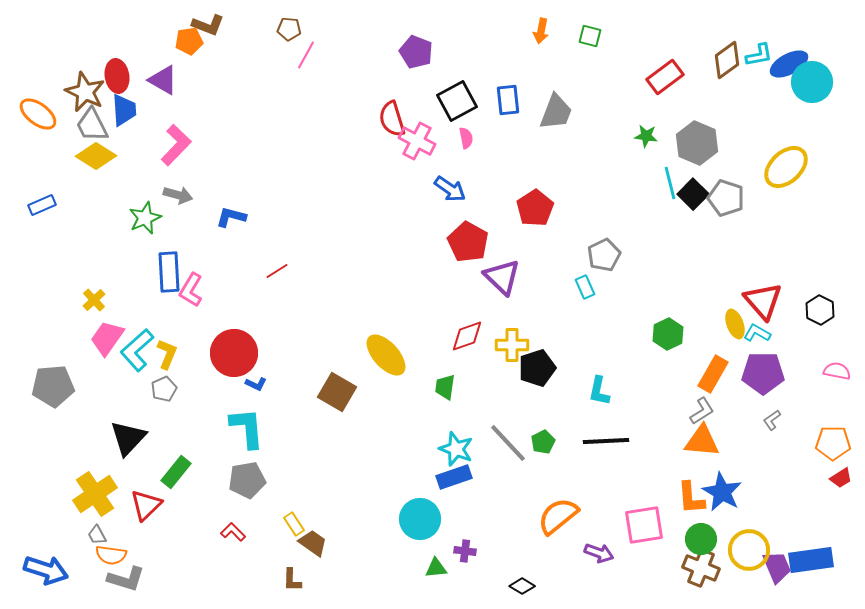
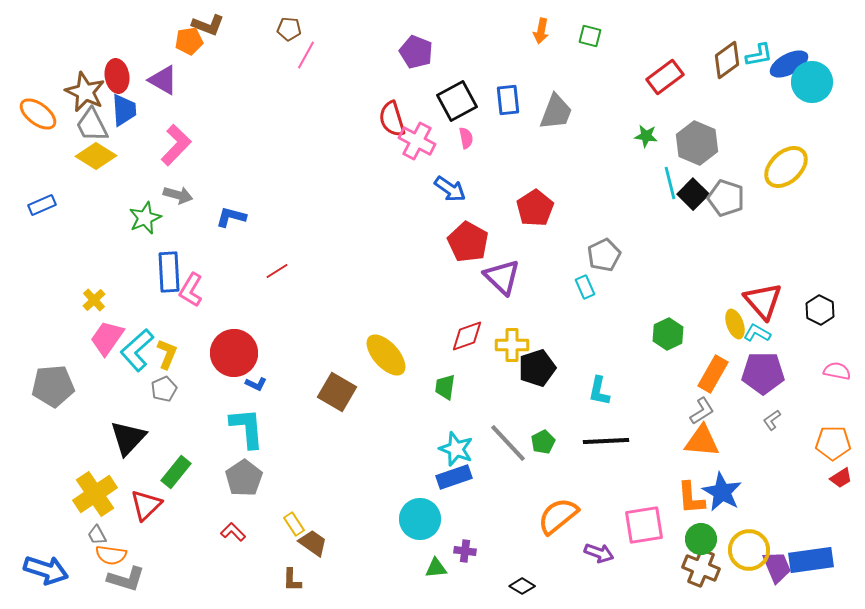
gray pentagon at (247, 480): moved 3 px left, 2 px up; rotated 24 degrees counterclockwise
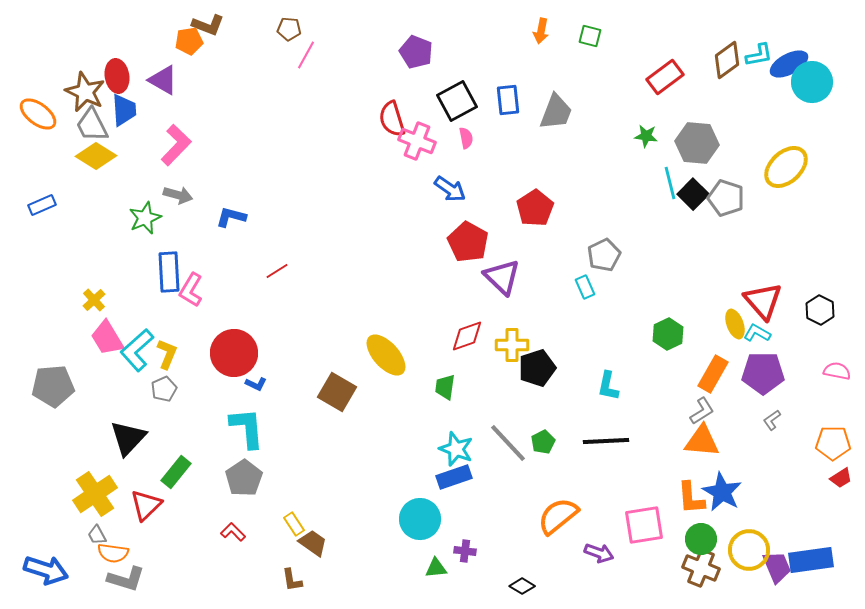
pink cross at (417, 141): rotated 6 degrees counterclockwise
gray hexagon at (697, 143): rotated 18 degrees counterclockwise
pink trapezoid at (107, 338): rotated 66 degrees counterclockwise
cyan L-shape at (599, 391): moved 9 px right, 5 px up
orange semicircle at (111, 555): moved 2 px right, 2 px up
brown L-shape at (292, 580): rotated 10 degrees counterclockwise
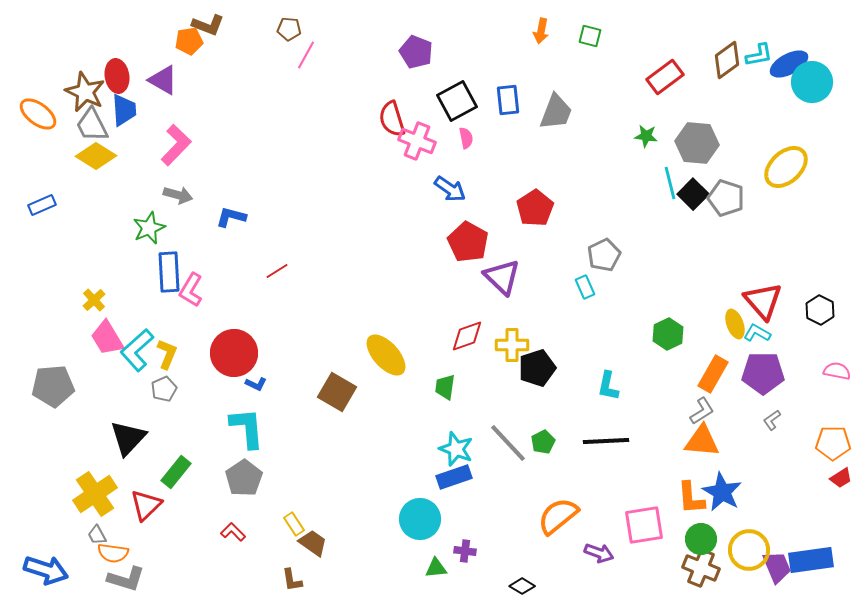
green star at (145, 218): moved 4 px right, 10 px down
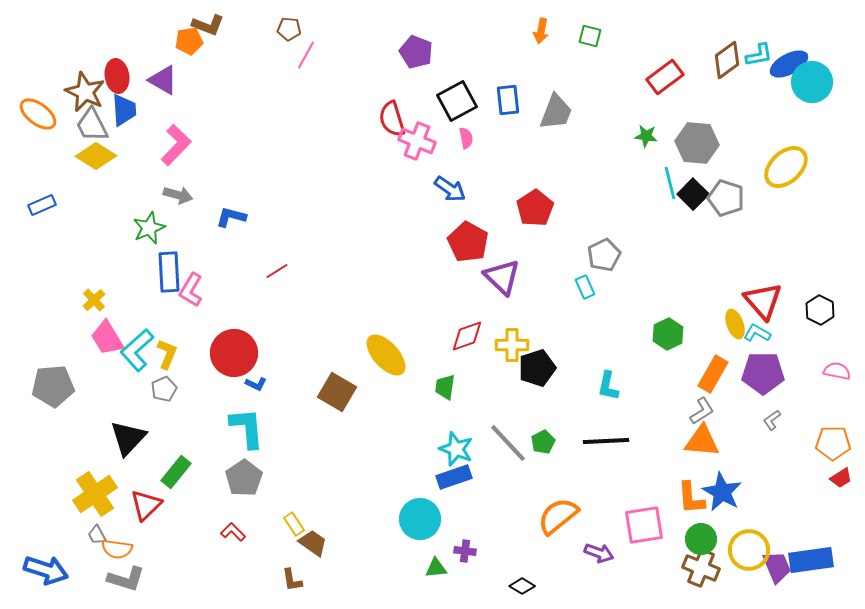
orange semicircle at (113, 553): moved 4 px right, 4 px up
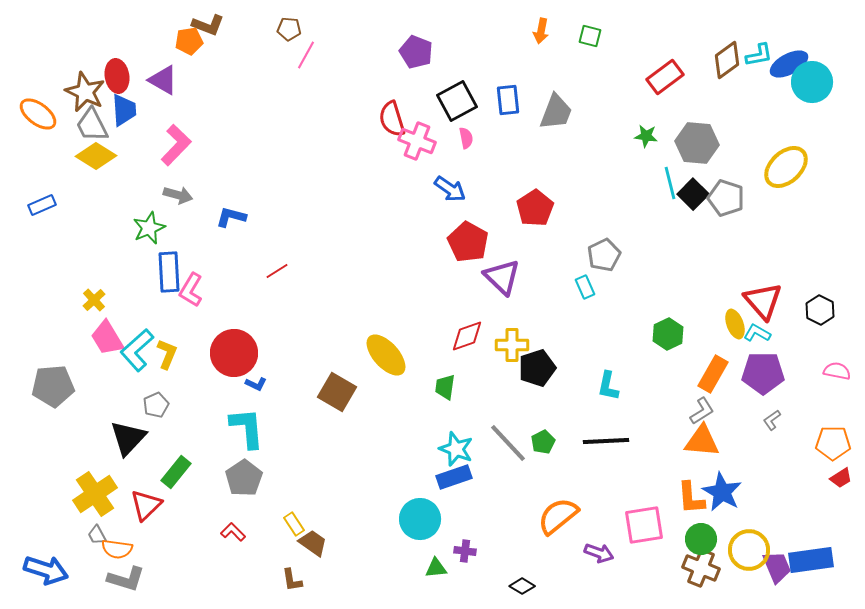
gray pentagon at (164, 389): moved 8 px left, 16 px down
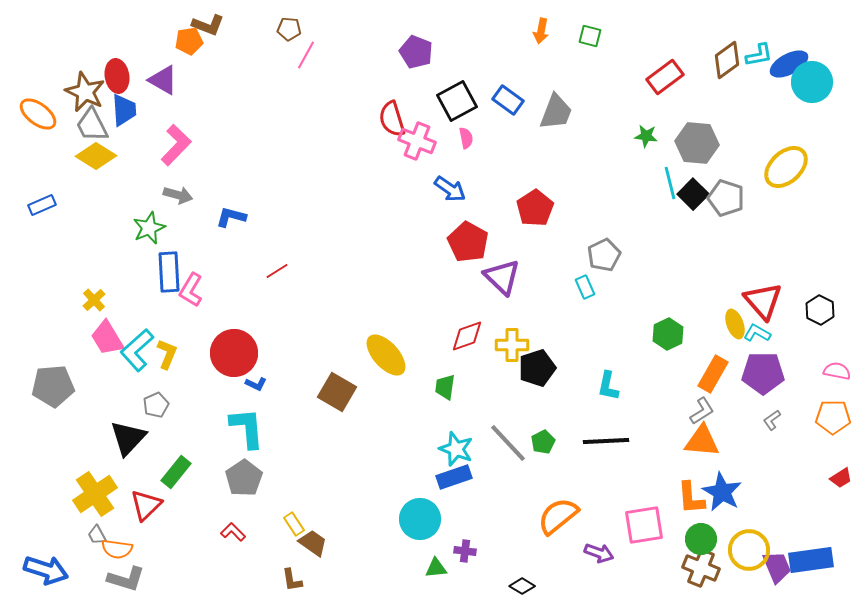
blue rectangle at (508, 100): rotated 48 degrees counterclockwise
orange pentagon at (833, 443): moved 26 px up
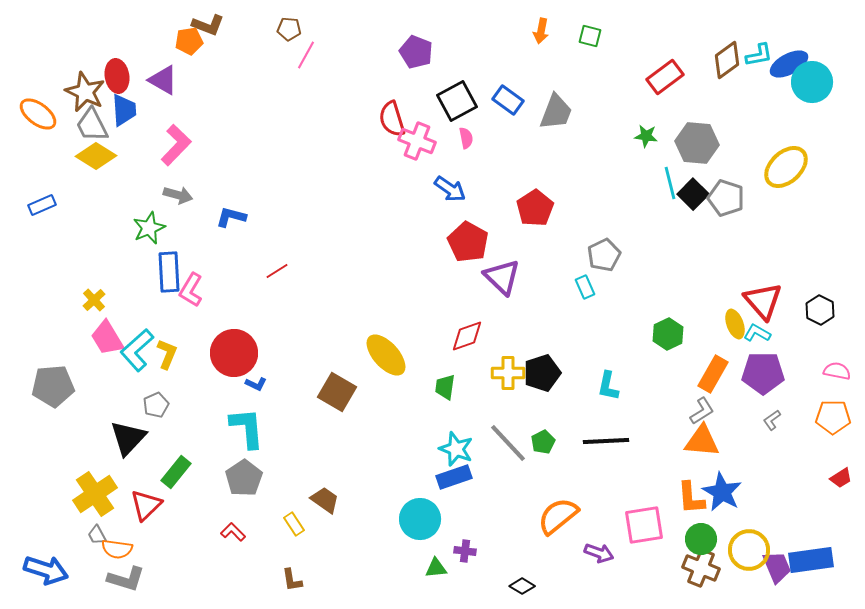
yellow cross at (512, 345): moved 4 px left, 28 px down
black pentagon at (537, 368): moved 5 px right, 5 px down
brown trapezoid at (313, 543): moved 12 px right, 43 px up
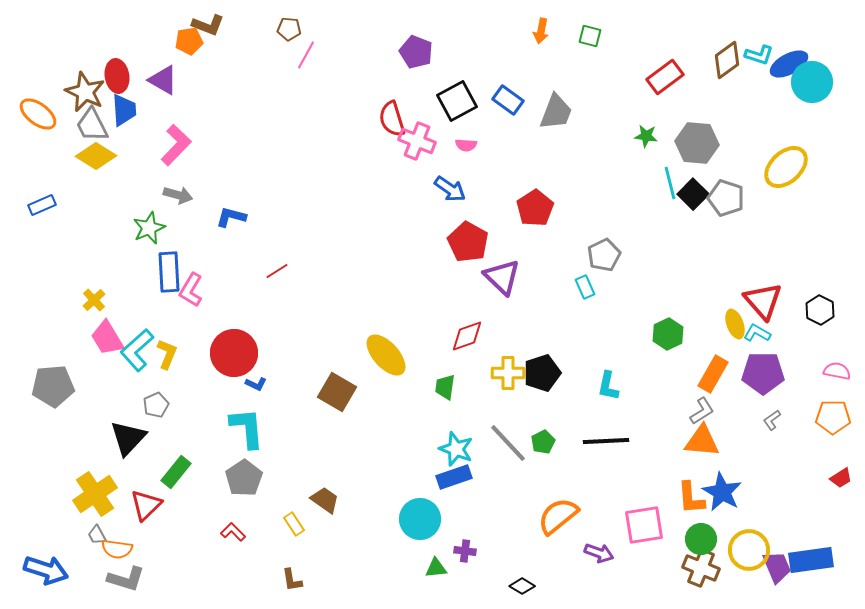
cyan L-shape at (759, 55): rotated 28 degrees clockwise
pink semicircle at (466, 138): moved 7 px down; rotated 105 degrees clockwise
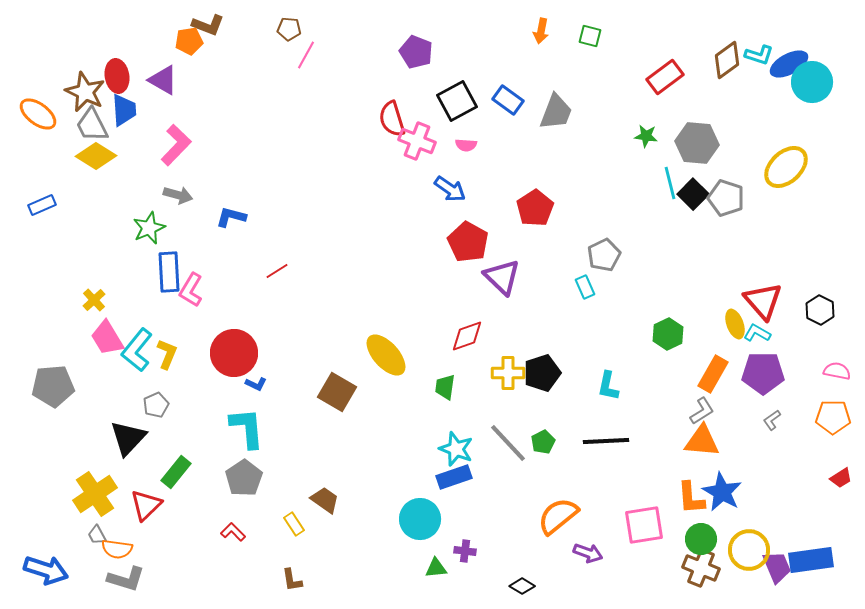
cyan L-shape at (137, 350): rotated 9 degrees counterclockwise
purple arrow at (599, 553): moved 11 px left
